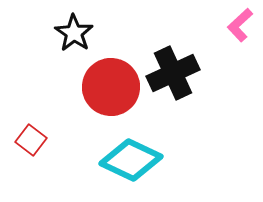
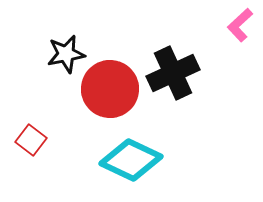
black star: moved 8 px left, 21 px down; rotated 27 degrees clockwise
red circle: moved 1 px left, 2 px down
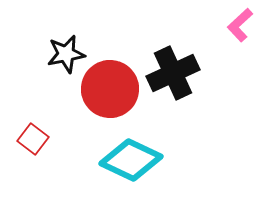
red square: moved 2 px right, 1 px up
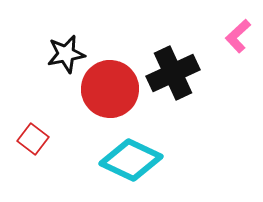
pink L-shape: moved 2 px left, 11 px down
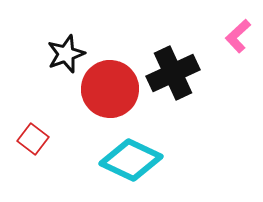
black star: rotated 9 degrees counterclockwise
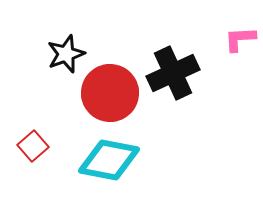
pink L-shape: moved 2 px right, 3 px down; rotated 40 degrees clockwise
red circle: moved 4 px down
red square: moved 7 px down; rotated 12 degrees clockwise
cyan diamond: moved 22 px left; rotated 14 degrees counterclockwise
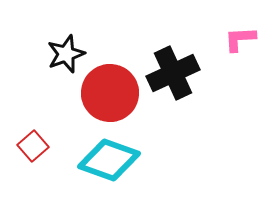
cyan diamond: rotated 8 degrees clockwise
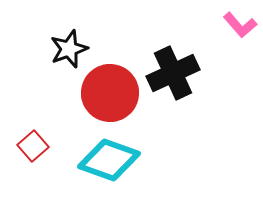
pink L-shape: moved 14 px up; rotated 128 degrees counterclockwise
black star: moved 3 px right, 5 px up
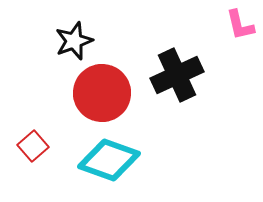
pink L-shape: rotated 28 degrees clockwise
black star: moved 5 px right, 8 px up
black cross: moved 4 px right, 2 px down
red circle: moved 8 px left
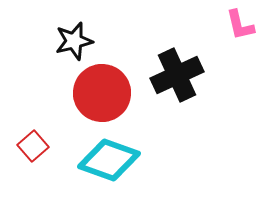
black star: rotated 6 degrees clockwise
